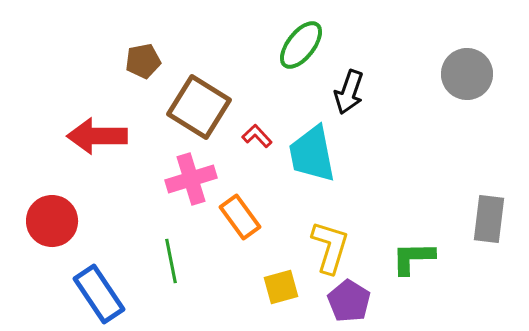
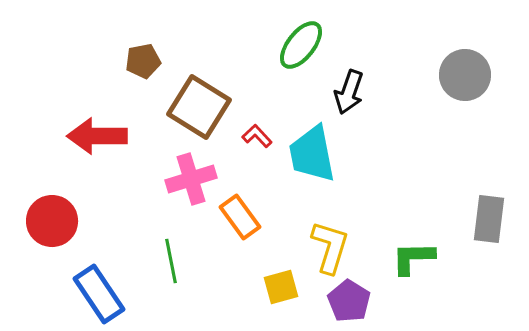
gray circle: moved 2 px left, 1 px down
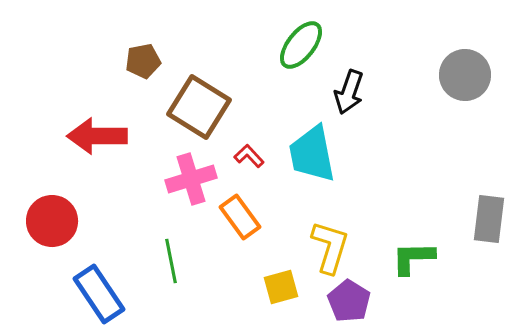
red L-shape: moved 8 px left, 20 px down
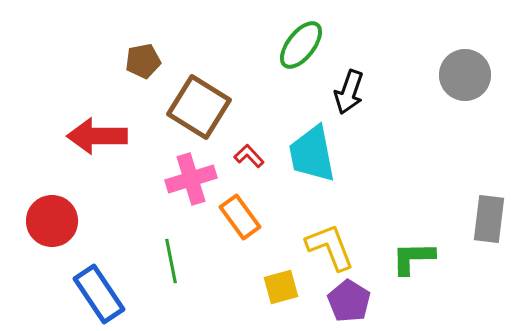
yellow L-shape: rotated 38 degrees counterclockwise
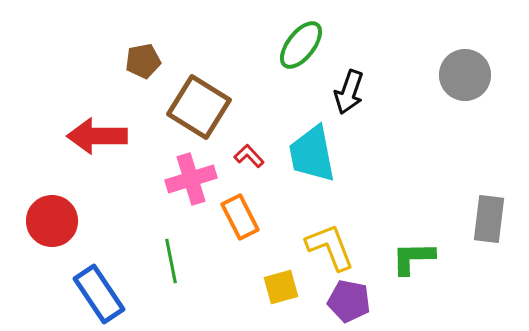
orange rectangle: rotated 9 degrees clockwise
purple pentagon: rotated 21 degrees counterclockwise
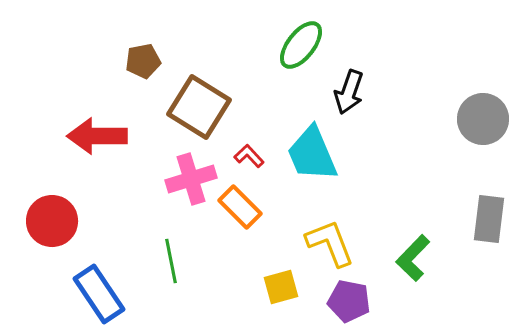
gray circle: moved 18 px right, 44 px down
cyan trapezoid: rotated 12 degrees counterclockwise
orange rectangle: moved 10 px up; rotated 18 degrees counterclockwise
yellow L-shape: moved 4 px up
green L-shape: rotated 45 degrees counterclockwise
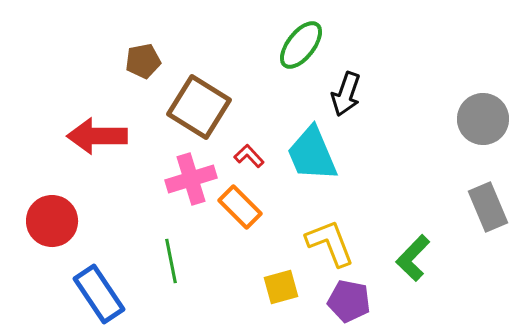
black arrow: moved 3 px left, 2 px down
gray rectangle: moved 1 px left, 12 px up; rotated 30 degrees counterclockwise
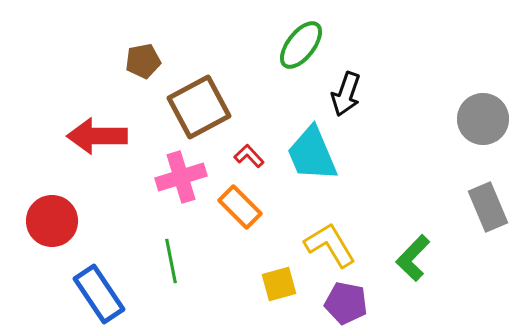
brown square: rotated 30 degrees clockwise
pink cross: moved 10 px left, 2 px up
yellow L-shape: moved 2 px down; rotated 10 degrees counterclockwise
yellow square: moved 2 px left, 3 px up
purple pentagon: moved 3 px left, 2 px down
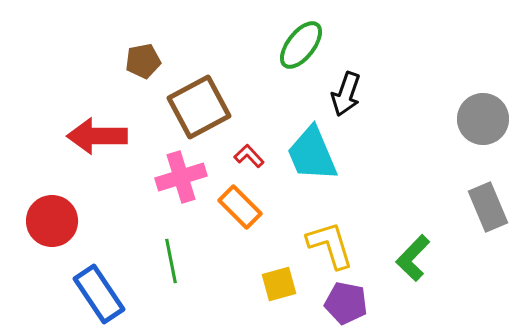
yellow L-shape: rotated 14 degrees clockwise
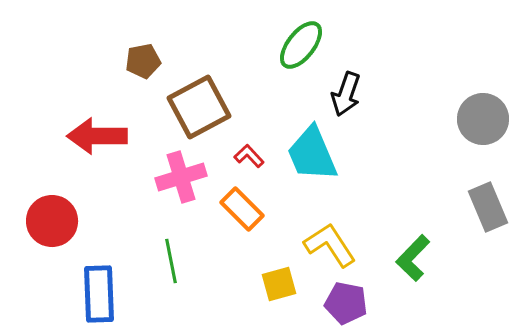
orange rectangle: moved 2 px right, 2 px down
yellow L-shape: rotated 16 degrees counterclockwise
blue rectangle: rotated 32 degrees clockwise
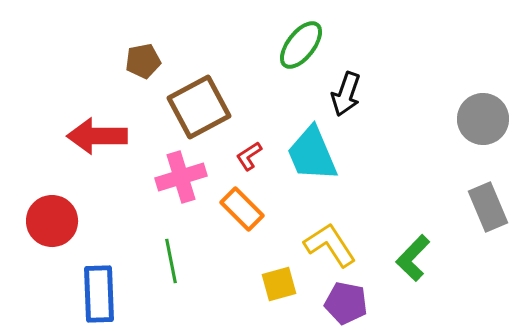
red L-shape: rotated 80 degrees counterclockwise
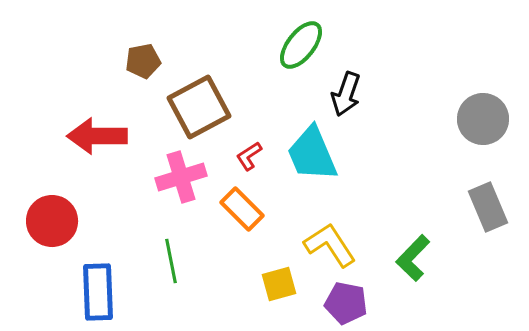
blue rectangle: moved 1 px left, 2 px up
